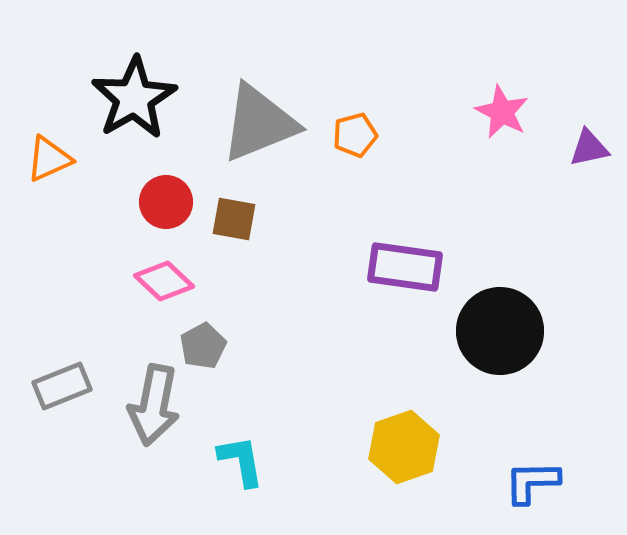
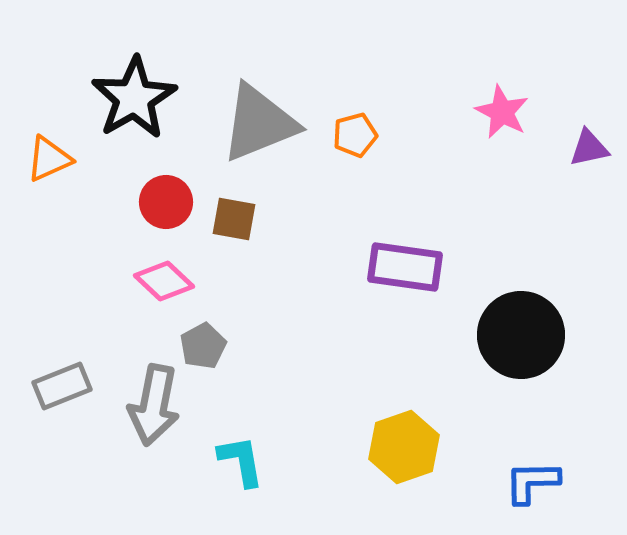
black circle: moved 21 px right, 4 px down
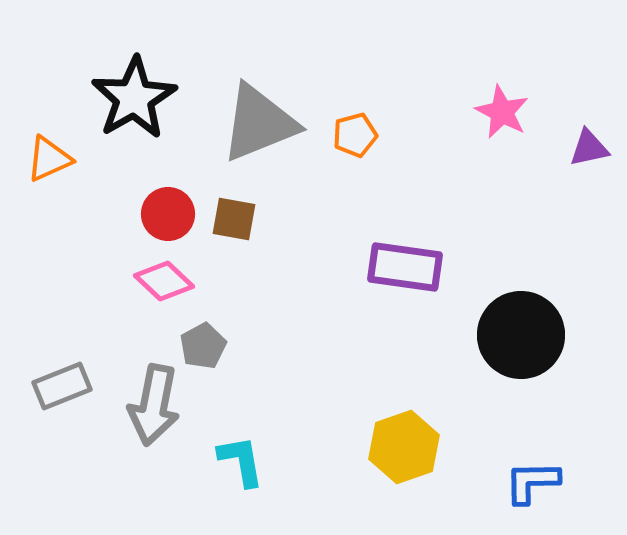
red circle: moved 2 px right, 12 px down
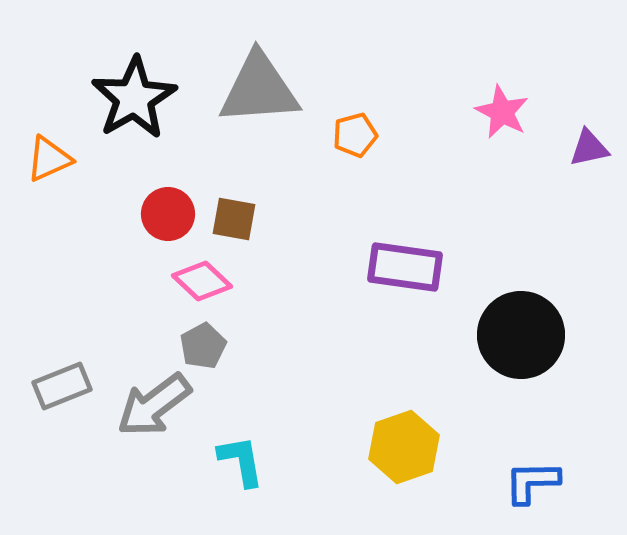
gray triangle: moved 34 px up; rotated 18 degrees clockwise
pink diamond: moved 38 px right
gray arrow: rotated 42 degrees clockwise
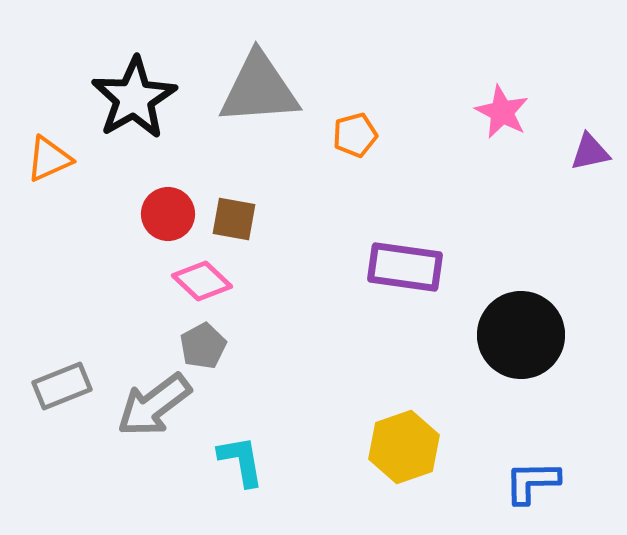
purple triangle: moved 1 px right, 4 px down
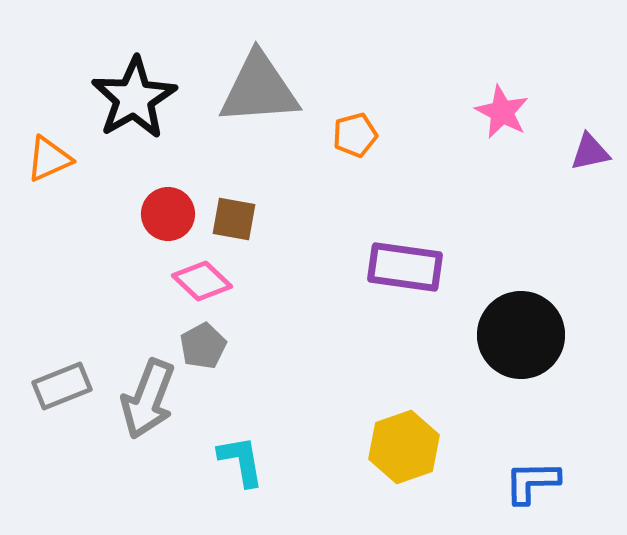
gray arrow: moved 6 px left, 6 px up; rotated 32 degrees counterclockwise
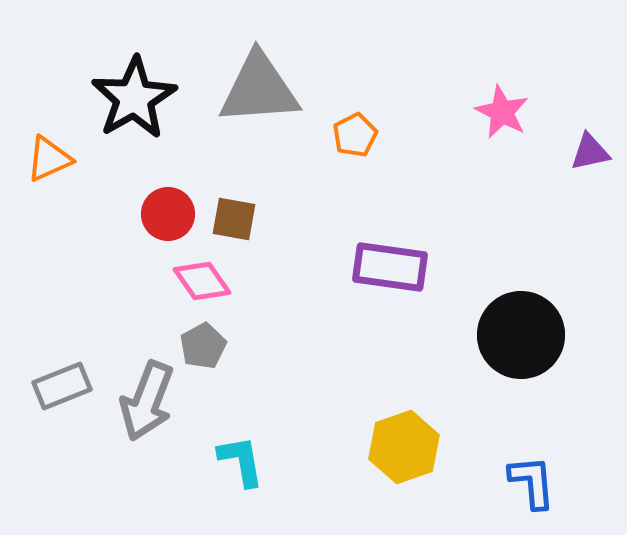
orange pentagon: rotated 12 degrees counterclockwise
purple rectangle: moved 15 px left
pink diamond: rotated 12 degrees clockwise
gray arrow: moved 1 px left, 2 px down
blue L-shape: rotated 86 degrees clockwise
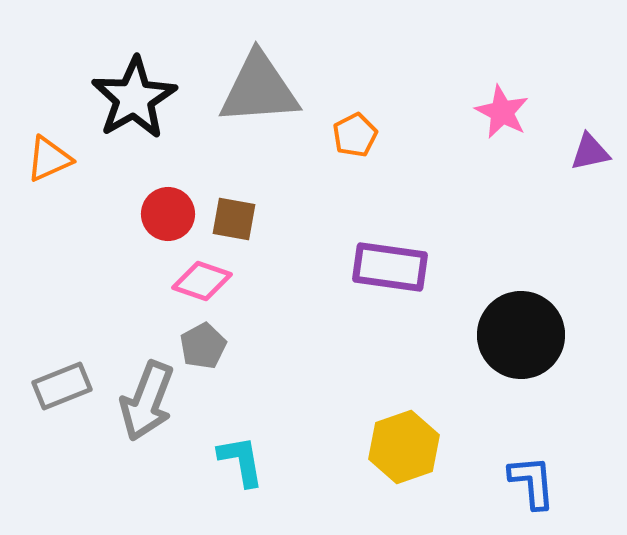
pink diamond: rotated 36 degrees counterclockwise
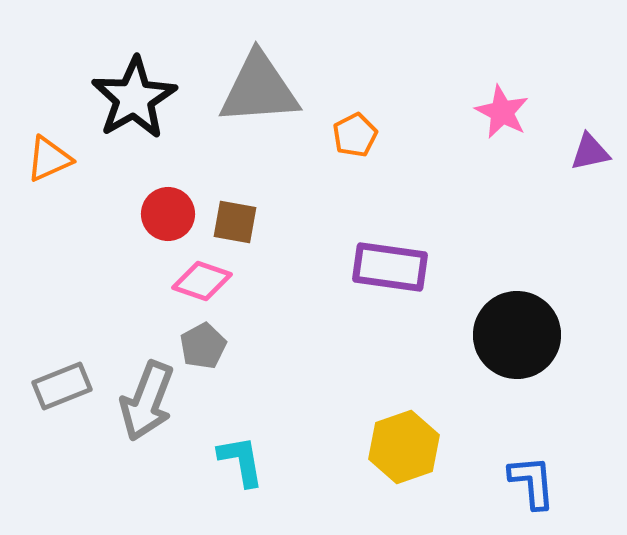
brown square: moved 1 px right, 3 px down
black circle: moved 4 px left
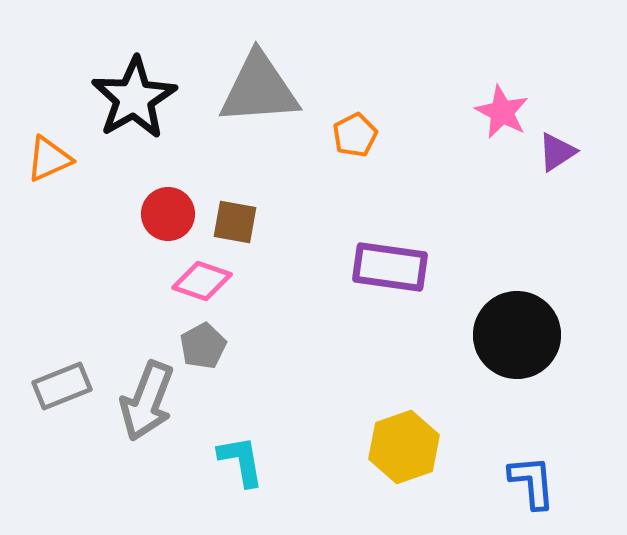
purple triangle: moved 33 px left; rotated 21 degrees counterclockwise
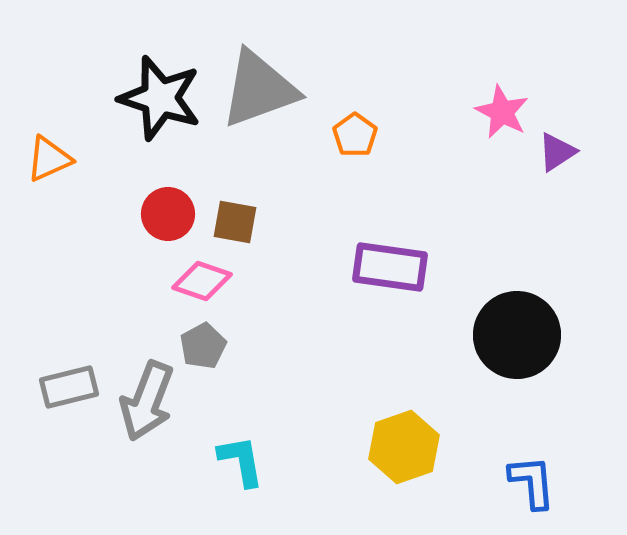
gray triangle: rotated 16 degrees counterclockwise
black star: moved 26 px right; rotated 24 degrees counterclockwise
orange pentagon: rotated 9 degrees counterclockwise
gray rectangle: moved 7 px right, 1 px down; rotated 8 degrees clockwise
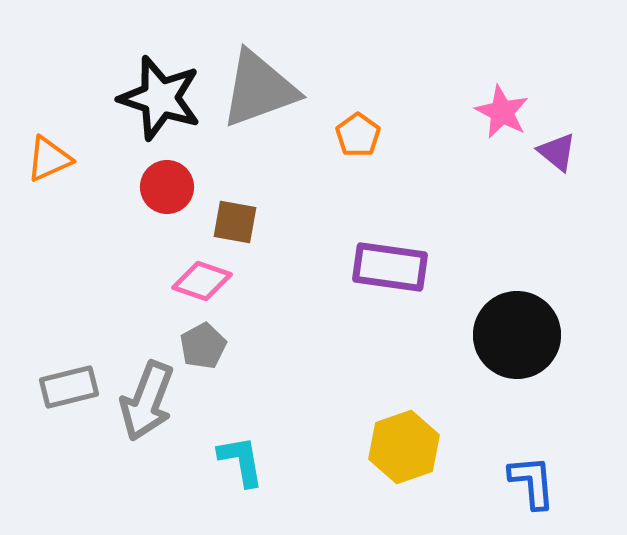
orange pentagon: moved 3 px right
purple triangle: rotated 48 degrees counterclockwise
red circle: moved 1 px left, 27 px up
